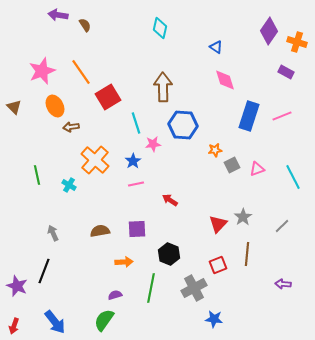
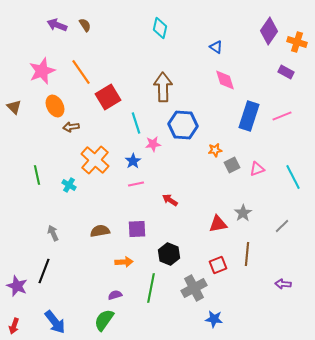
purple arrow at (58, 15): moved 1 px left, 10 px down; rotated 12 degrees clockwise
gray star at (243, 217): moved 4 px up
red triangle at (218, 224): rotated 36 degrees clockwise
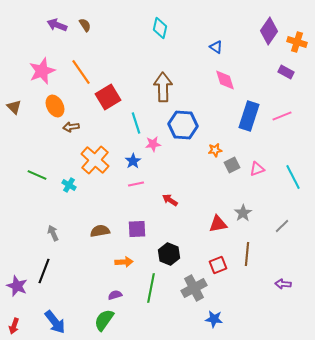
green line at (37, 175): rotated 54 degrees counterclockwise
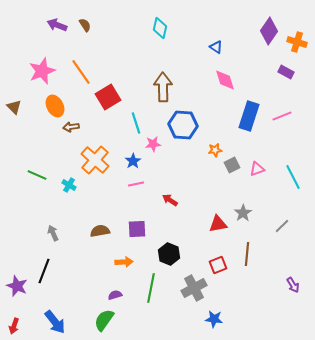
purple arrow at (283, 284): moved 10 px right, 1 px down; rotated 126 degrees counterclockwise
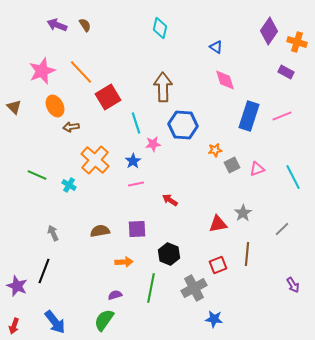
orange line at (81, 72): rotated 8 degrees counterclockwise
gray line at (282, 226): moved 3 px down
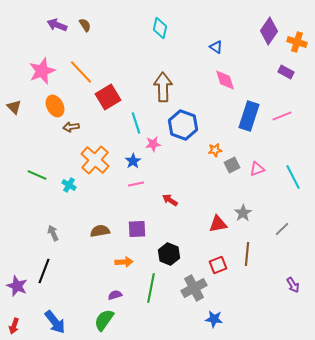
blue hexagon at (183, 125): rotated 16 degrees clockwise
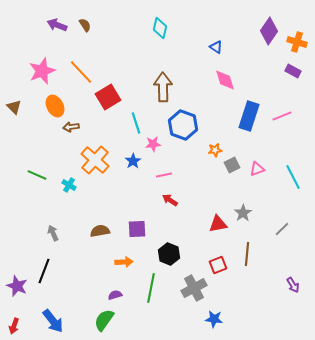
purple rectangle at (286, 72): moved 7 px right, 1 px up
pink line at (136, 184): moved 28 px right, 9 px up
blue arrow at (55, 322): moved 2 px left, 1 px up
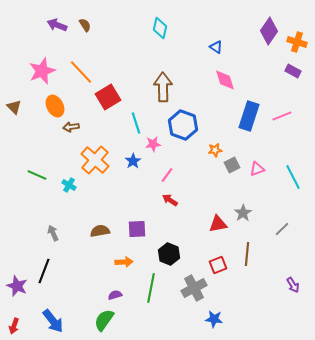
pink line at (164, 175): moved 3 px right; rotated 42 degrees counterclockwise
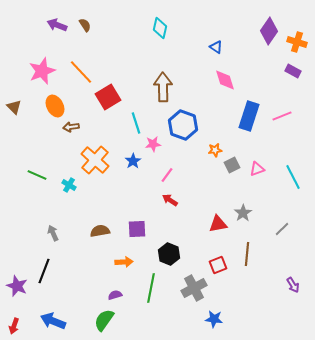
blue arrow at (53, 321): rotated 150 degrees clockwise
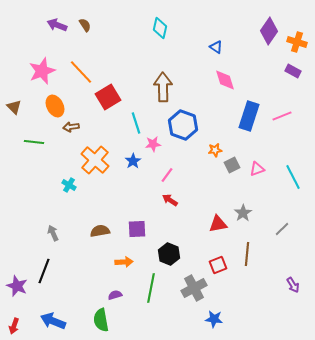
green line at (37, 175): moved 3 px left, 33 px up; rotated 18 degrees counterclockwise
green semicircle at (104, 320): moved 3 px left; rotated 45 degrees counterclockwise
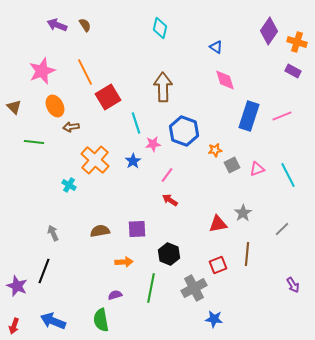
orange line at (81, 72): moved 4 px right; rotated 16 degrees clockwise
blue hexagon at (183, 125): moved 1 px right, 6 px down
cyan line at (293, 177): moved 5 px left, 2 px up
